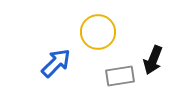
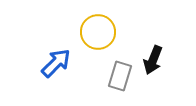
gray rectangle: rotated 64 degrees counterclockwise
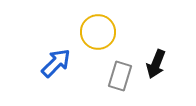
black arrow: moved 3 px right, 4 px down
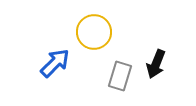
yellow circle: moved 4 px left
blue arrow: moved 1 px left
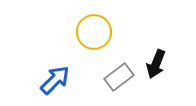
blue arrow: moved 17 px down
gray rectangle: moved 1 px left, 1 px down; rotated 36 degrees clockwise
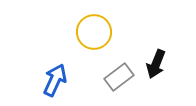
blue arrow: rotated 20 degrees counterclockwise
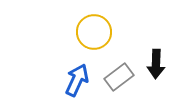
black arrow: rotated 20 degrees counterclockwise
blue arrow: moved 22 px right
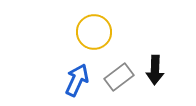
black arrow: moved 1 px left, 6 px down
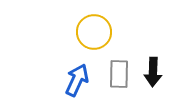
black arrow: moved 2 px left, 2 px down
gray rectangle: moved 3 px up; rotated 52 degrees counterclockwise
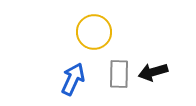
black arrow: rotated 72 degrees clockwise
blue arrow: moved 4 px left, 1 px up
